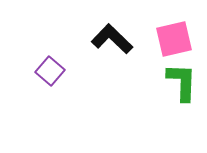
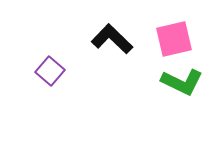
green L-shape: rotated 114 degrees clockwise
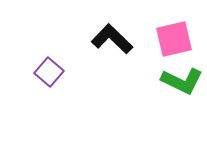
purple square: moved 1 px left, 1 px down
green L-shape: moved 1 px up
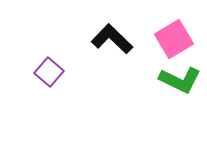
pink square: rotated 18 degrees counterclockwise
green L-shape: moved 2 px left, 1 px up
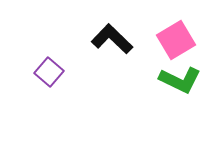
pink square: moved 2 px right, 1 px down
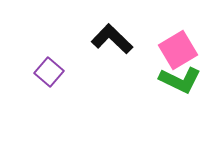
pink square: moved 2 px right, 10 px down
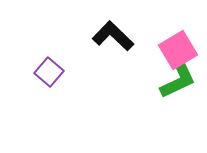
black L-shape: moved 1 px right, 3 px up
green L-shape: moved 2 px left; rotated 51 degrees counterclockwise
